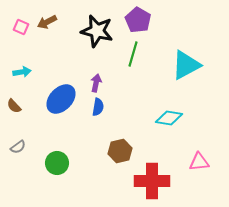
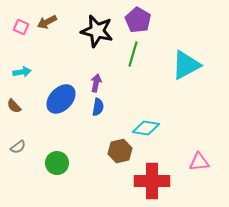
cyan diamond: moved 23 px left, 10 px down
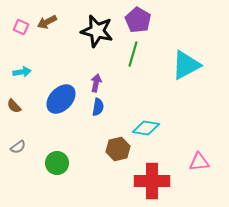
brown hexagon: moved 2 px left, 2 px up
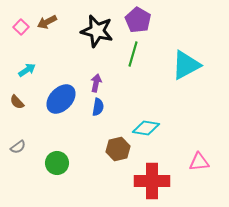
pink square: rotated 21 degrees clockwise
cyan arrow: moved 5 px right, 2 px up; rotated 24 degrees counterclockwise
brown semicircle: moved 3 px right, 4 px up
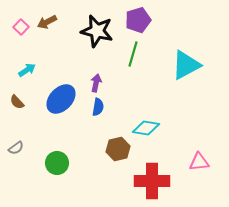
purple pentagon: rotated 25 degrees clockwise
gray semicircle: moved 2 px left, 1 px down
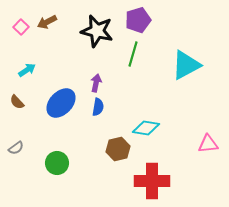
blue ellipse: moved 4 px down
pink triangle: moved 9 px right, 18 px up
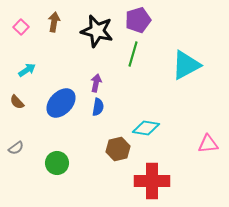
brown arrow: moved 7 px right; rotated 126 degrees clockwise
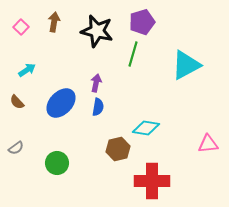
purple pentagon: moved 4 px right, 2 px down
